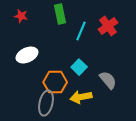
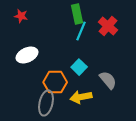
green rectangle: moved 17 px right
red cross: rotated 12 degrees counterclockwise
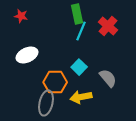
gray semicircle: moved 2 px up
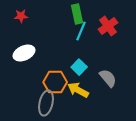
red star: rotated 16 degrees counterclockwise
red cross: rotated 12 degrees clockwise
white ellipse: moved 3 px left, 2 px up
yellow arrow: moved 3 px left, 7 px up; rotated 40 degrees clockwise
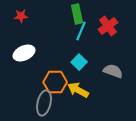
cyan square: moved 5 px up
gray semicircle: moved 5 px right, 7 px up; rotated 30 degrees counterclockwise
gray ellipse: moved 2 px left
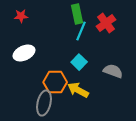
red cross: moved 2 px left, 3 px up
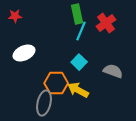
red star: moved 6 px left
orange hexagon: moved 1 px right, 1 px down
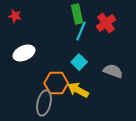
red star: rotated 16 degrees clockwise
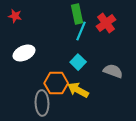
cyan square: moved 1 px left
gray ellipse: moved 2 px left; rotated 15 degrees counterclockwise
